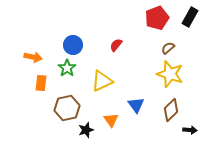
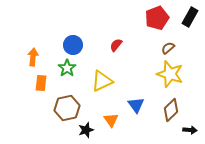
orange arrow: rotated 96 degrees counterclockwise
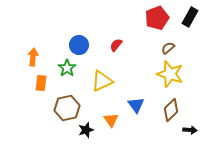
blue circle: moved 6 px right
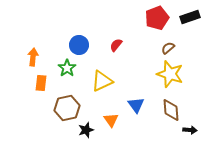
black rectangle: rotated 42 degrees clockwise
brown diamond: rotated 50 degrees counterclockwise
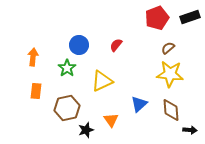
yellow star: rotated 12 degrees counterclockwise
orange rectangle: moved 5 px left, 8 px down
blue triangle: moved 3 px right, 1 px up; rotated 24 degrees clockwise
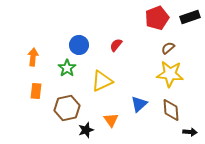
black arrow: moved 2 px down
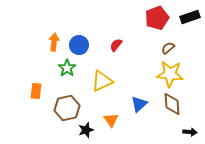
orange arrow: moved 21 px right, 15 px up
brown diamond: moved 1 px right, 6 px up
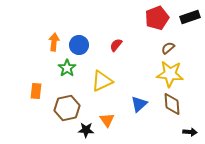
orange triangle: moved 4 px left
black star: rotated 21 degrees clockwise
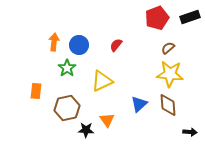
brown diamond: moved 4 px left, 1 px down
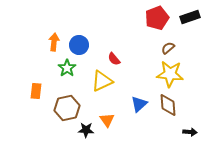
red semicircle: moved 2 px left, 14 px down; rotated 80 degrees counterclockwise
